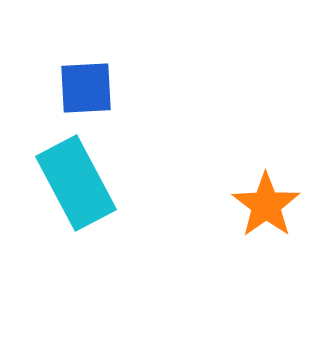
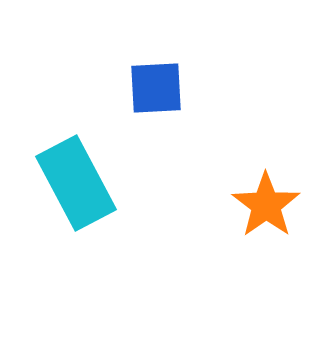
blue square: moved 70 px right
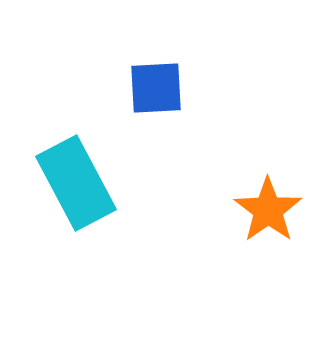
orange star: moved 2 px right, 5 px down
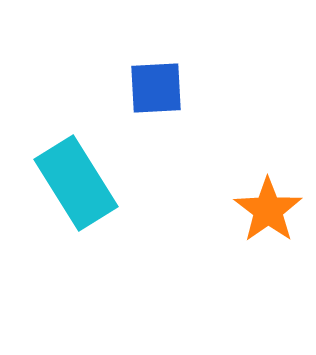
cyan rectangle: rotated 4 degrees counterclockwise
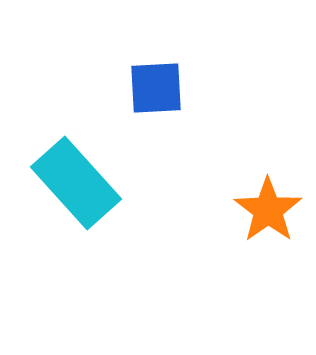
cyan rectangle: rotated 10 degrees counterclockwise
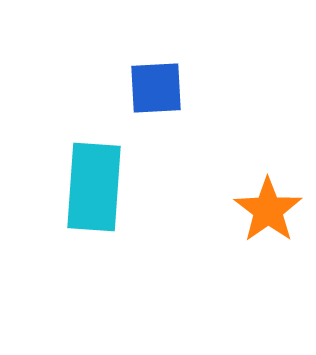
cyan rectangle: moved 18 px right, 4 px down; rotated 46 degrees clockwise
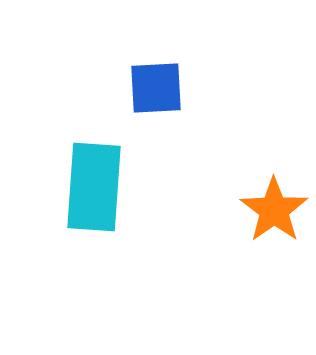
orange star: moved 6 px right
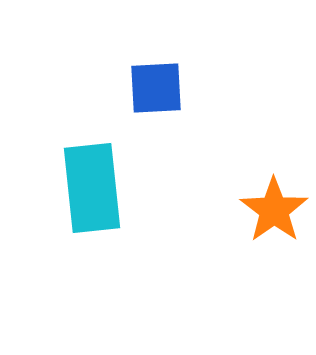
cyan rectangle: moved 2 px left, 1 px down; rotated 10 degrees counterclockwise
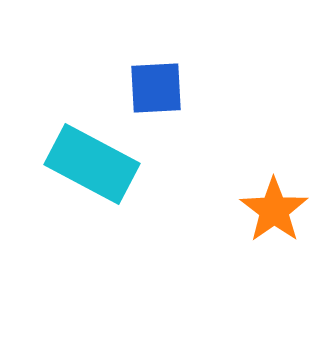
cyan rectangle: moved 24 px up; rotated 56 degrees counterclockwise
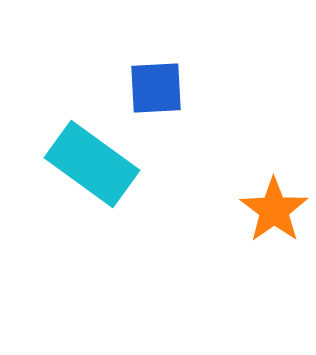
cyan rectangle: rotated 8 degrees clockwise
